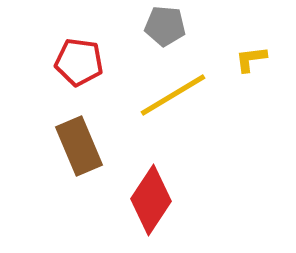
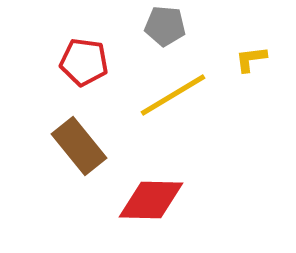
red pentagon: moved 5 px right
brown rectangle: rotated 16 degrees counterclockwise
red diamond: rotated 58 degrees clockwise
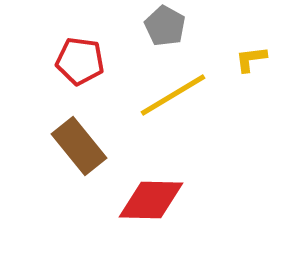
gray pentagon: rotated 24 degrees clockwise
red pentagon: moved 4 px left, 1 px up
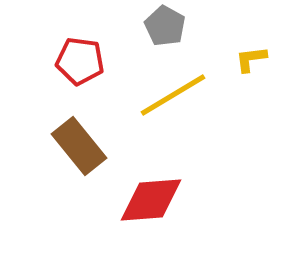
red diamond: rotated 6 degrees counterclockwise
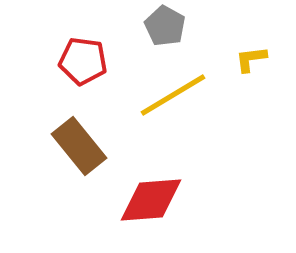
red pentagon: moved 3 px right
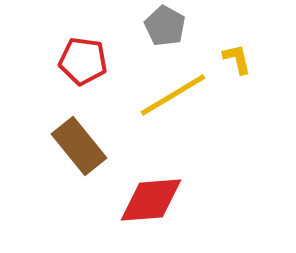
yellow L-shape: moved 14 px left; rotated 84 degrees clockwise
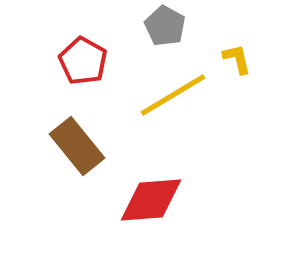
red pentagon: rotated 21 degrees clockwise
brown rectangle: moved 2 px left
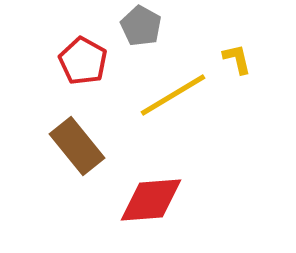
gray pentagon: moved 24 px left
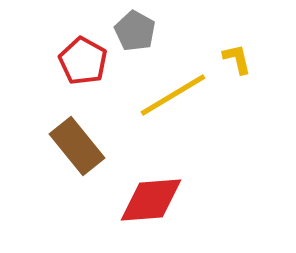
gray pentagon: moved 6 px left, 5 px down
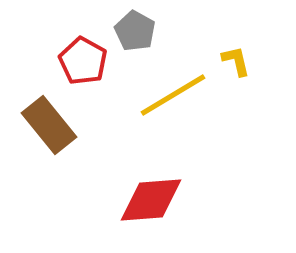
yellow L-shape: moved 1 px left, 2 px down
brown rectangle: moved 28 px left, 21 px up
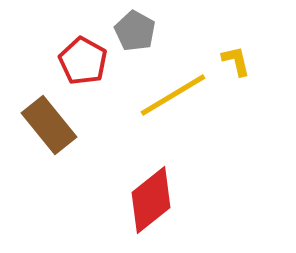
red diamond: rotated 34 degrees counterclockwise
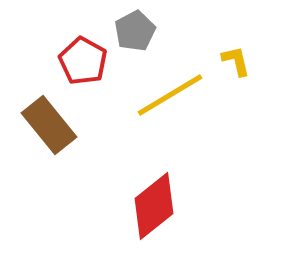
gray pentagon: rotated 15 degrees clockwise
yellow line: moved 3 px left
red diamond: moved 3 px right, 6 px down
